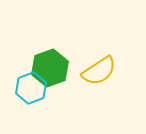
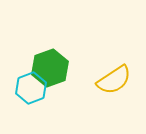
yellow semicircle: moved 15 px right, 9 px down
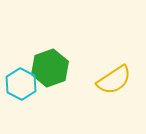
cyan hexagon: moved 10 px left, 4 px up; rotated 12 degrees counterclockwise
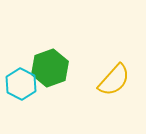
yellow semicircle: rotated 15 degrees counterclockwise
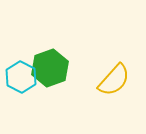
cyan hexagon: moved 7 px up
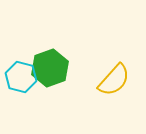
cyan hexagon: rotated 12 degrees counterclockwise
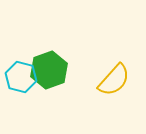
green hexagon: moved 1 px left, 2 px down
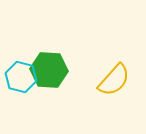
green hexagon: rotated 24 degrees clockwise
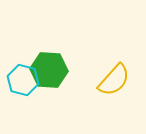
cyan hexagon: moved 2 px right, 3 px down
